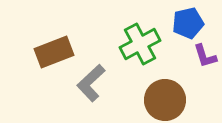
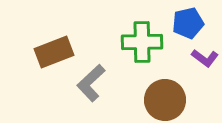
green cross: moved 2 px right, 2 px up; rotated 27 degrees clockwise
purple L-shape: moved 2 px down; rotated 36 degrees counterclockwise
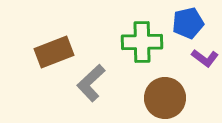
brown circle: moved 2 px up
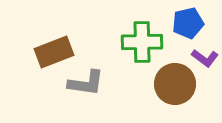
gray L-shape: moved 5 px left; rotated 129 degrees counterclockwise
brown circle: moved 10 px right, 14 px up
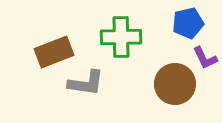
green cross: moved 21 px left, 5 px up
purple L-shape: rotated 28 degrees clockwise
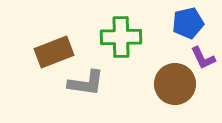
purple L-shape: moved 2 px left
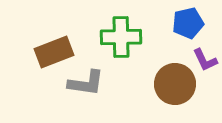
purple L-shape: moved 2 px right, 2 px down
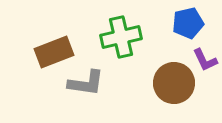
green cross: rotated 12 degrees counterclockwise
brown circle: moved 1 px left, 1 px up
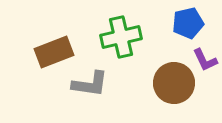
gray L-shape: moved 4 px right, 1 px down
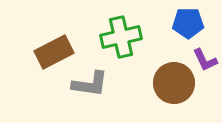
blue pentagon: rotated 12 degrees clockwise
brown rectangle: rotated 6 degrees counterclockwise
